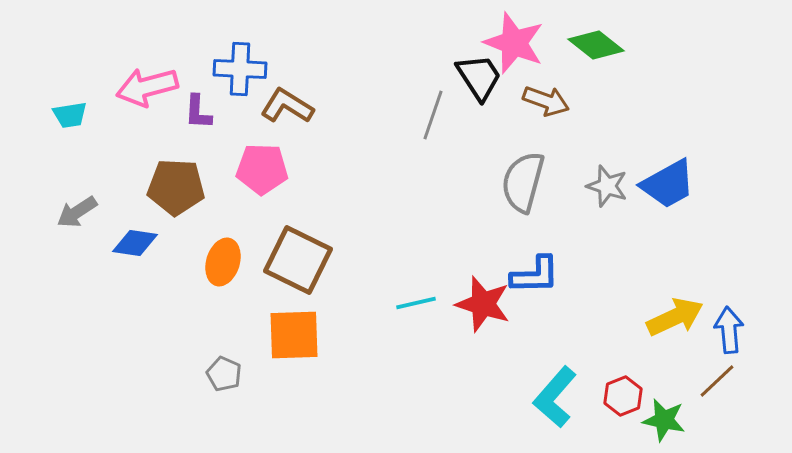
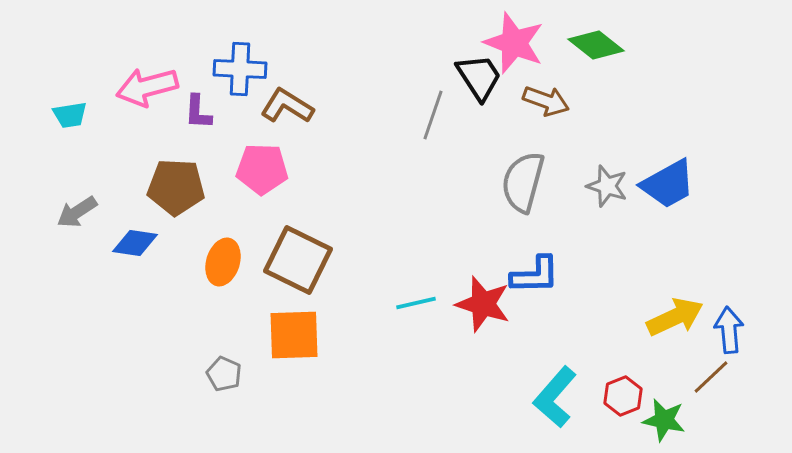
brown line: moved 6 px left, 4 px up
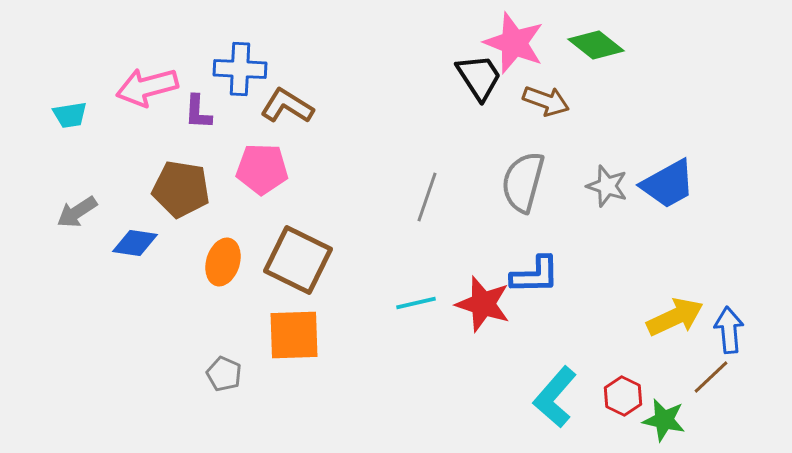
gray line: moved 6 px left, 82 px down
brown pentagon: moved 5 px right, 2 px down; rotated 6 degrees clockwise
red hexagon: rotated 12 degrees counterclockwise
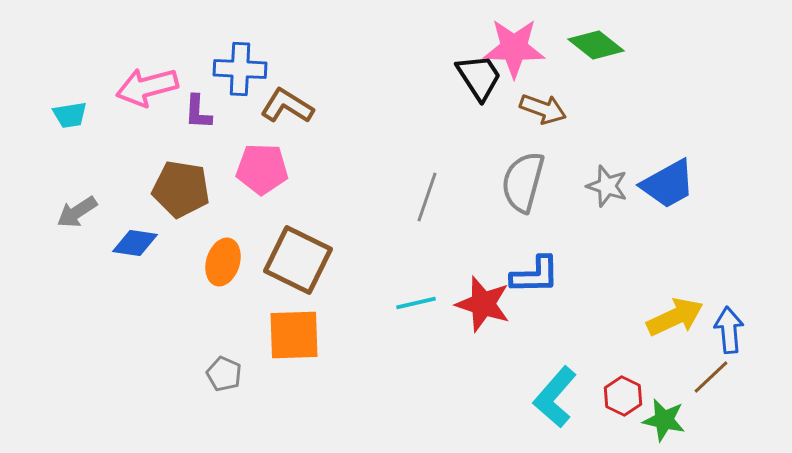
pink star: moved 5 px down; rotated 20 degrees counterclockwise
brown arrow: moved 3 px left, 8 px down
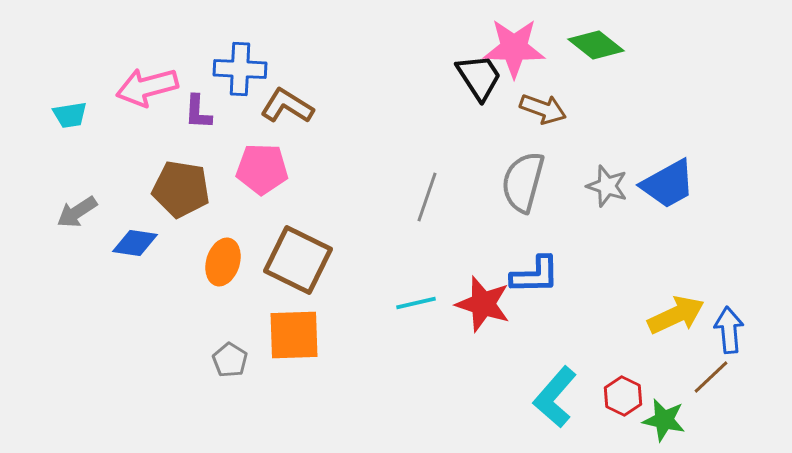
yellow arrow: moved 1 px right, 2 px up
gray pentagon: moved 6 px right, 14 px up; rotated 8 degrees clockwise
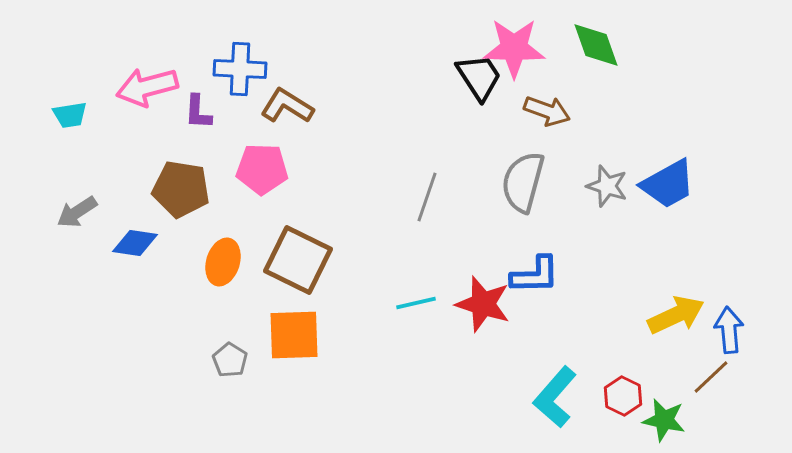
green diamond: rotated 32 degrees clockwise
brown arrow: moved 4 px right, 2 px down
